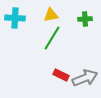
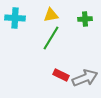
green line: moved 1 px left
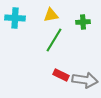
green cross: moved 2 px left, 3 px down
green line: moved 3 px right, 2 px down
gray arrow: moved 2 px down; rotated 30 degrees clockwise
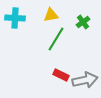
green cross: rotated 32 degrees counterclockwise
green line: moved 2 px right, 1 px up
gray arrow: rotated 20 degrees counterclockwise
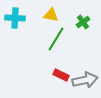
yellow triangle: rotated 21 degrees clockwise
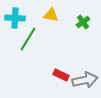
green line: moved 28 px left
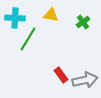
red rectangle: rotated 28 degrees clockwise
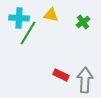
cyan cross: moved 4 px right
green line: moved 6 px up
red rectangle: rotated 28 degrees counterclockwise
gray arrow: rotated 75 degrees counterclockwise
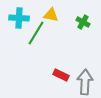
green cross: rotated 24 degrees counterclockwise
green line: moved 8 px right
gray arrow: moved 2 px down
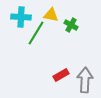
cyan cross: moved 2 px right, 1 px up
green cross: moved 12 px left, 3 px down
red rectangle: rotated 56 degrees counterclockwise
gray arrow: moved 2 px up
